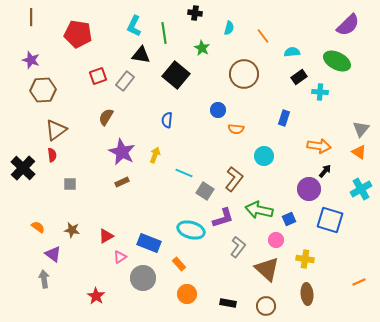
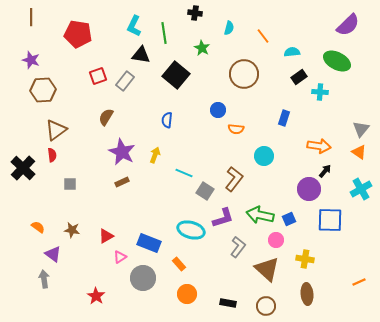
green arrow at (259, 210): moved 1 px right, 5 px down
blue square at (330, 220): rotated 16 degrees counterclockwise
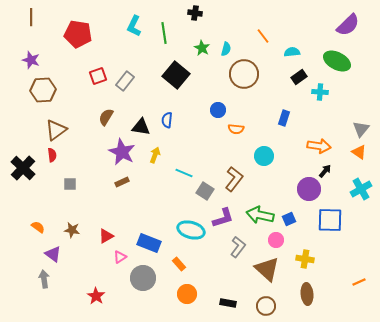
cyan semicircle at (229, 28): moved 3 px left, 21 px down
black triangle at (141, 55): moved 72 px down
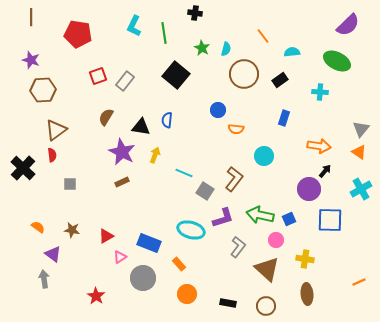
black rectangle at (299, 77): moved 19 px left, 3 px down
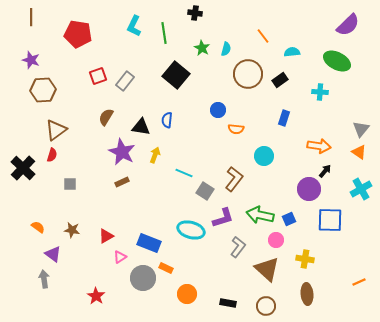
brown circle at (244, 74): moved 4 px right
red semicircle at (52, 155): rotated 24 degrees clockwise
orange rectangle at (179, 264): moved 13 px left, 4 px down; rotated 24 degrees counterclockwise
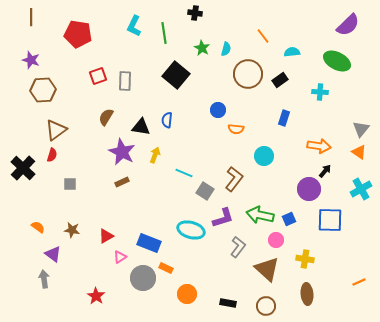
gray rectangle at (125, 81): rotated 36 degrees counterclockwise
